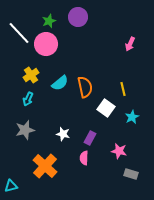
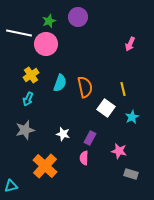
white line: rotated 35 degrees counterclockwise
cyan semicircle: rotated 30 degrees counterclockwise
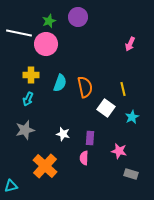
yellow cross: rotated 35 degrees clockwise
purple rectangle: rotated 24 degrees counterclockwise
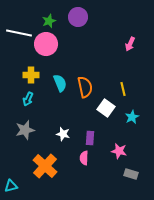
cyan semicircle: rotated 42 degrees counterclockwise
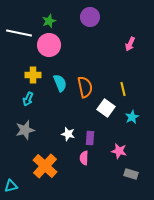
purple circle: moved 12 px right
pink circle: moved 3 px right, 1 px down
yellow cross: moved 2 px right
white star: moved 5 px right
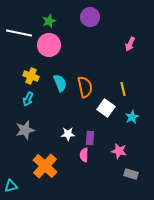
yellow cross: moved 2 px left, 1 px down; rotated 21 degrees clockwise
white star: rotated 16 degrees counterclockwise
pink semicircle: moved 3 px up
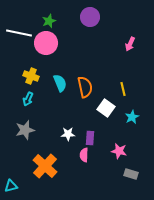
pink circle: moved 3 px left, 2 px up
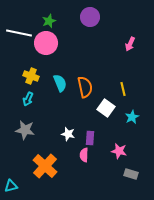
gray star: rotated 24 degrees clockwise
white star: rotated 16 degrees clockwise
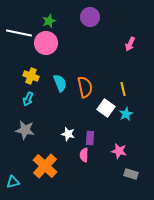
cyan star: moved 6 px left, 3 px up
cyan triangle: moved 2 px right, 4 px up
